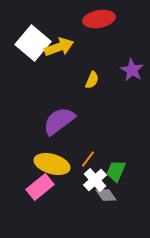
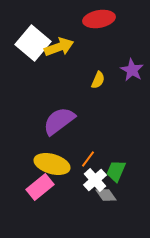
yellow semicircle: moved 6 px right
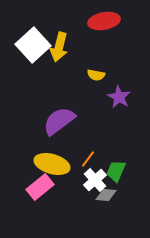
red ellipse: moved 5 px right, 2 px down
white square: moved 2 px down; rotated 8 degrees clockwise
yellow arrow: rotated 124 degrees clockwise
purple star: moved 13 px left, 27 px down
yellow semicircle: moved 2 px left, 5 px up; rotated 78 degrees clockwise
gray diamond: rotated 50 degrees counterclockwise
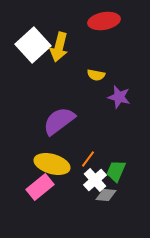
purple star: rotated 15 degrees counterclockwise
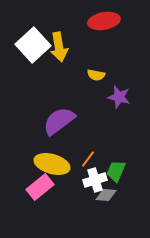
yellow arrow: rotated 24 degrees counterclockwise
white cross: rotated 25 degrees clockwise
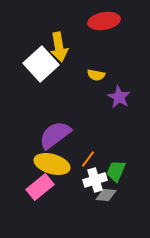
white square: moved 8 px right, 19 px down
purple star: rotated 15 degrees clockwise
purple semicircle: moved 4 px left, 14 px down
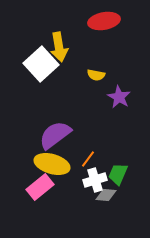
green trapezoid: moved 2 px right, 3 px down
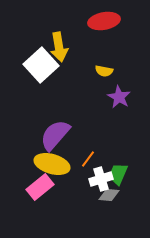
white square: moved 1 px down
yellow semicircle: moved 8 px right, 4 px up
purple semicircle: rotated 12 degrees counterclockwise
white cross: moved 6 px right, 1 px up
gray diamond: moved 3 px right
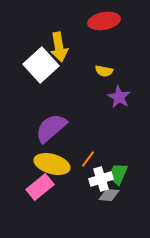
purple semicircle: moved 4 px left, 7 px up; rotated 8 degrees clockwise
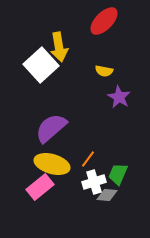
red ellipse: rotated 36 degrees counterclockwise
white cross: moved 7 px left, 3 px down
gray diamond: moved 2 px left
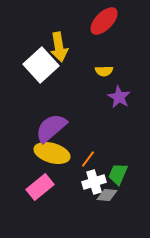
yellow semicircle: rotated 12 degrees counterclockwise
yellow ellipse: moved 11 px up
